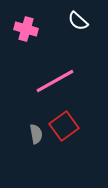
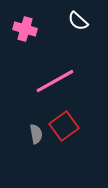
pink cross: moved 1 px left
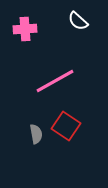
pink cross: rotated 20 degrees counterclockwise
red square: moved 2 px right; rotated 20 degrees counterclockwise
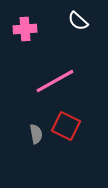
red square: rotated 8 degrees counterclockwise
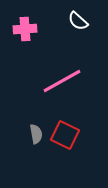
pink line: moved 7 px right
red square: moved 1 px left, 9 px down
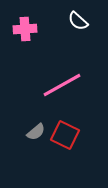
pink line: moved 4 px down
gray semicircle: moved 2 px up; rotated 60 degrees clockwise
